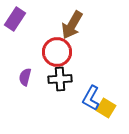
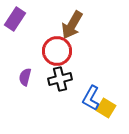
red circle: moved 1 px up
black cross: rotated 10 degrees counterclockwise
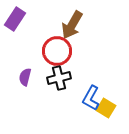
black cross: moved 1 px left, 1 px up
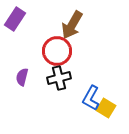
purple semicircle: moved 3 px left
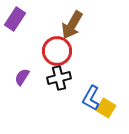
purple semicircle: rotated 18 degrees clockwise
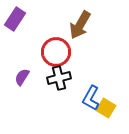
brown arrow: moved 8 px right
red circle: moved 1 px left, 1 px down
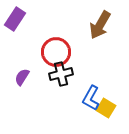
brown arrow: moved 20 px right
black cross: moved 2 px right, 4 px up
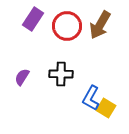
purple rectangle: moved 18 px right
red circle: moved 11 px right, 26 px up
black cross: rotated 15 degrees clockwise
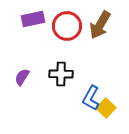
purple rectangle: rotated 45 degrees clockwise
yellow square: rotated 12 degrees clockwise
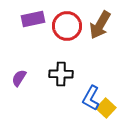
purple semicircle: moved 3 px left, 1 px down
